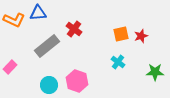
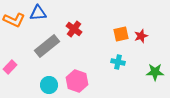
cyan cross: rotated 24 degrees counterclockwise
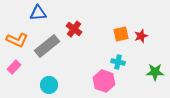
orange L-shape: moved 3 px right, 20 px down
pink rectangle: moved 4 px right
pink hexagon: moved 27 px right
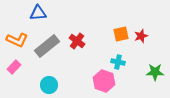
red cross: moved 3 px right, 12 px down
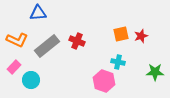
red cross: rotated 14 degrees counterclockwise
cyan circle: moved 18 px left, 5 px up
